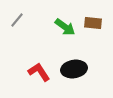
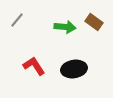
brown rectangle: moved 1 px right, 1 px up; rotated 30 degrees clockwise
green arrow: rotated 30 degrees counterclockwise
red L-shape: moved 5 px left, 6 px up
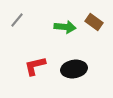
red L-shape: moved 1 px right; rotated 70 degrees counterclockwise
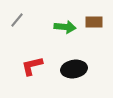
brown rectangle: rotated 36 degrees counterclockwise
red L-shape: moved 3 px left
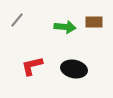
black ellipse: rotated 20 degrees clockwise
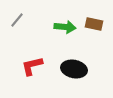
brown rectangle: moved 2 px down; rotated 12 degrees clockwise
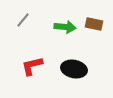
gray line: moved 6 px right
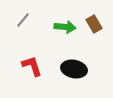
brown rectangle: rotated 48 degrees clockwise
red L-shape: rotated 85 degrees clockwise
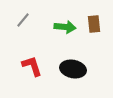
brown rectangle: rotated 24 degrees clockwise
black ellipse: moved 1 px left
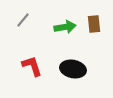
green arrow: rotated 15 degrees counterclockwise
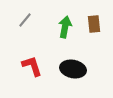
gray line: moved 2 px right
green arrow: rotated 70 degrees counterclockwise
